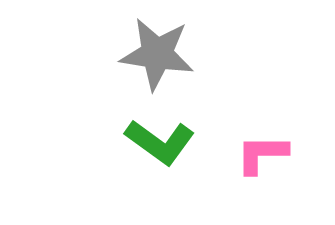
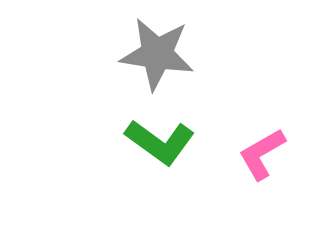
pink L-shape: rotated 30 degrees counterclockwise
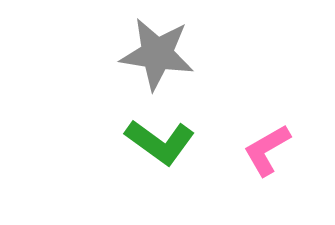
pink L-shape: moved 5 px right, 4 px up
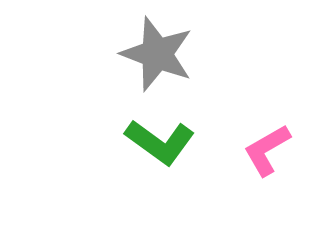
gray star: rotated 12 degrees clockwise
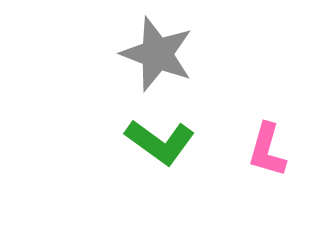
pink L-shape: rotated 44 degrees counterclockwise
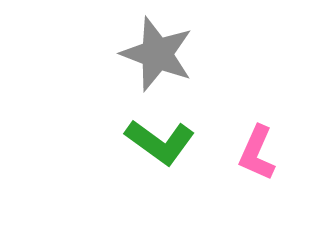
pink L-shape: moved 10 px left, 3 px down; rotated 8 degrees clockwise
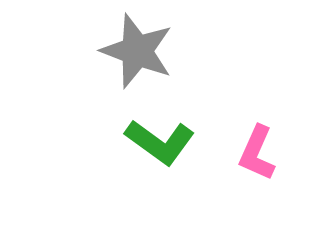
gray star: moved 20 px left, 3 px up
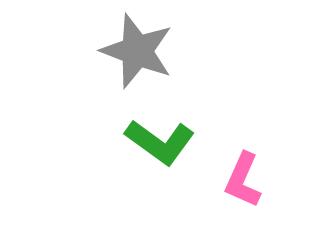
pink L-shape: moved 14 px left, 27 px down
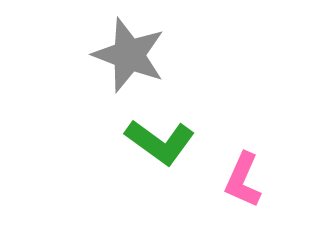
gray star: moved 8 px left, 4 px down
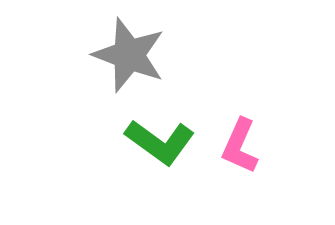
pink L-shape: moved 3 px left, 34 px up
